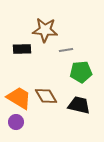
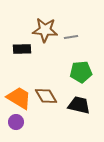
gray line: moved 5 px right, 13 px up
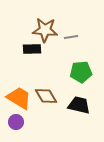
black rectangle: moved 10 px right
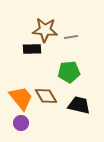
green pentagon: moved 12 px left
orange trapezoid: moved 2 px right; rotated 20 degrees clockwise
purple circle: moved 5 px right, 1 px down
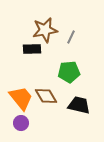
brown star: rotated 15 degrees counterclockwise
gray line: rotated 56 degrees counterclockwise
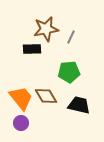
brown star: moved 1 px right, 1 px up
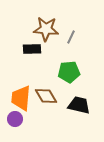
brown star: rotated 15 degrees clockwise
orange trapezoid: rotated 136 degrees counterclockwise
purple circle: moved 6 px left, 4 px up
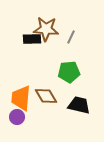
black rectangle: moved 10 px up
purple circle: moved 2 px right, 2 px up
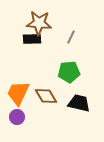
brown star: moved 7 px left, 6 px up
orange trapezoid: moved 3 px left, 5 px up; rotated 20 degrees clockwise
black trapezoid: moved 2 px up
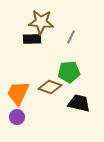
brown star: moved 2 px right, 1 px up
brown diamond: moved 4 px right, 9 px up; rotated 40 degrees counterclockwise
